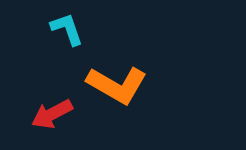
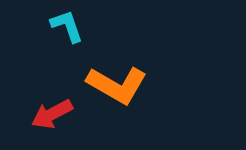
cyan L-shape: moved 3 px up
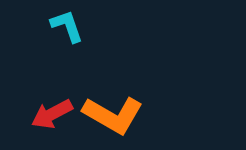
orange L-shape: moved 4 px left, 30 px down
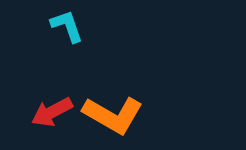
red arrow: moved 2 px up
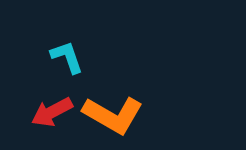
cyan L-shape: moved 31 px down
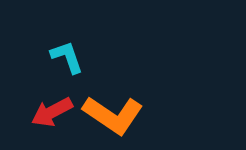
orange L-shape: rotated 4 degrees clockwise
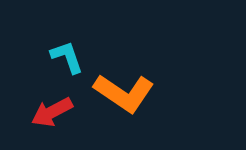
orange L-shape: moved 11 px right, 22 px up
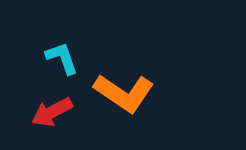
cyan L-shape: moved 5 px left, 1 px down
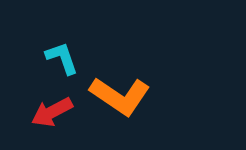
orange L-shape: moved 4 px left, 3 px down
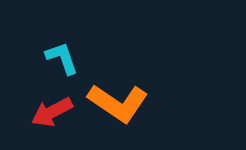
orange L-shape: moved 2 px left, 7 px down
